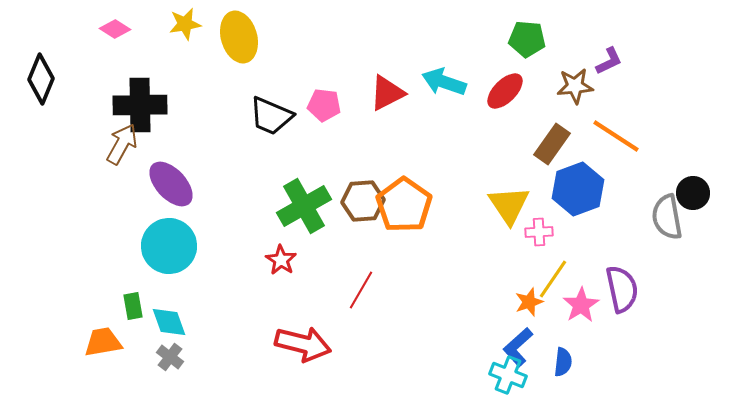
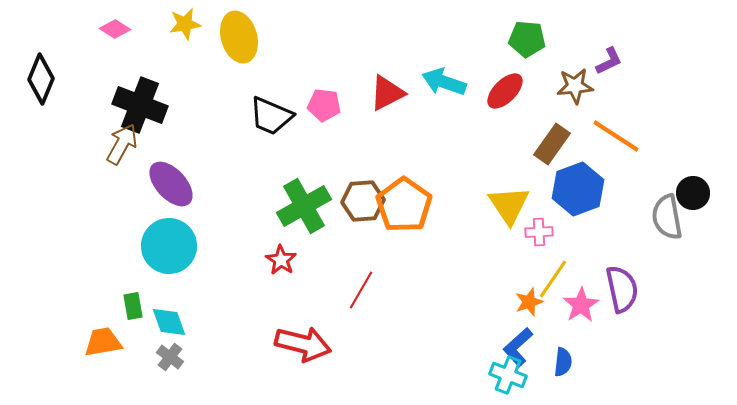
black cross: rotated 22 degrees clockwise
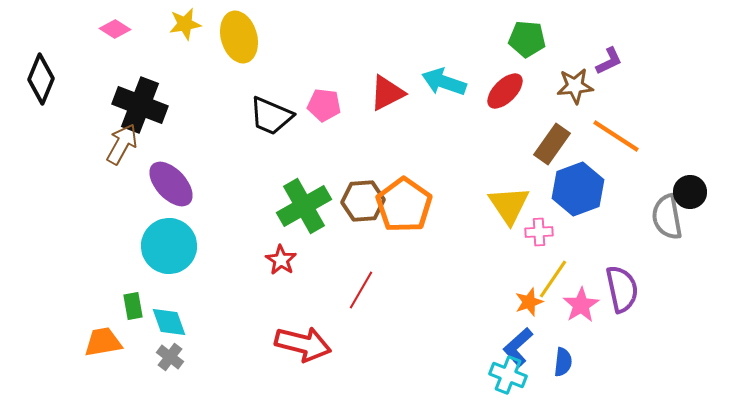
black circle: moved 3 px left, 1 px up
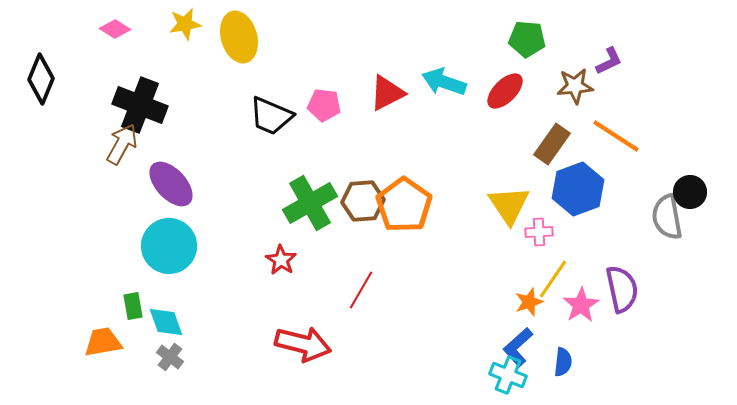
green cross: moved 6 px right, 3 px up
cyan diamond: moved 3 px left
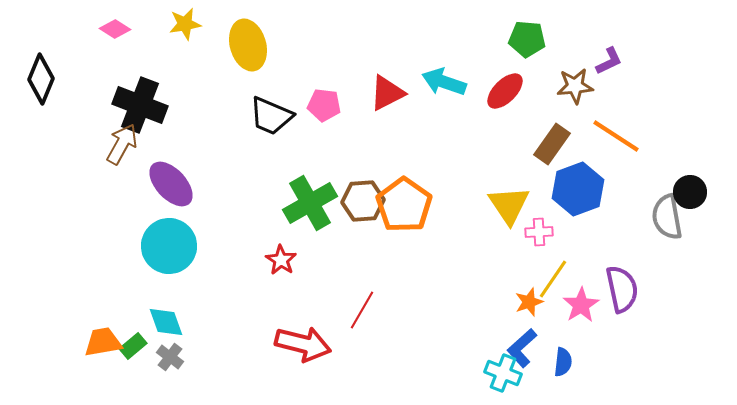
yellow ellipse: moved 9 px right, 8 px down
red line: moved 1 px right, 20 px down
green rectangle: moved 40 px down; rotated 60 degrees clockwise
blue L-shape: moved 4 px right, 1 px down
cyan cross: moved 5 px left, 2 px up
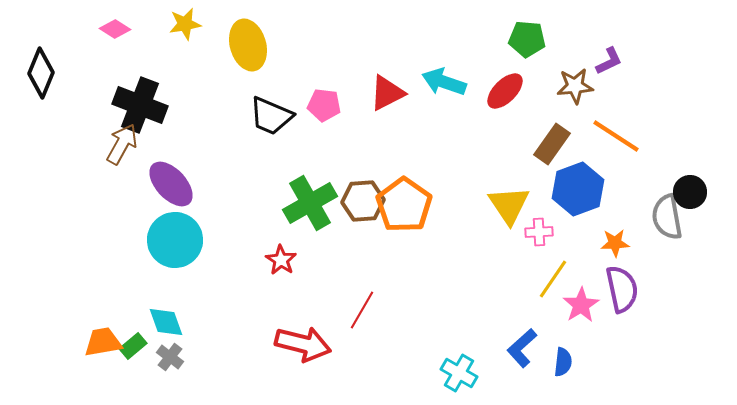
black diamond: moved 6 px up
cyan circle: moved 6 px right, 6 px up
orange star: moved 86 px right, 59 px up; rotated 16 degrees clockwise
cyan cross: moved 44 px left; rotated 9 degrees clockwise
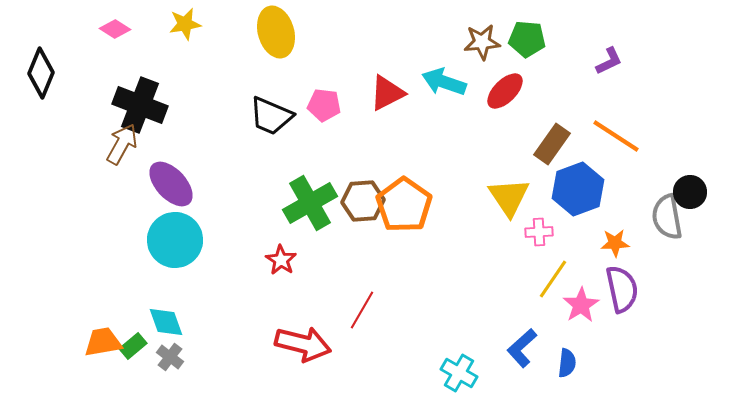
yellow ellipse: moved 28 px right, 13 px up
brown star: moved 93 px left, 44 px up
yellow triangle: moved 8 px up
blue semicircle: moved 4 px right, 1 px down
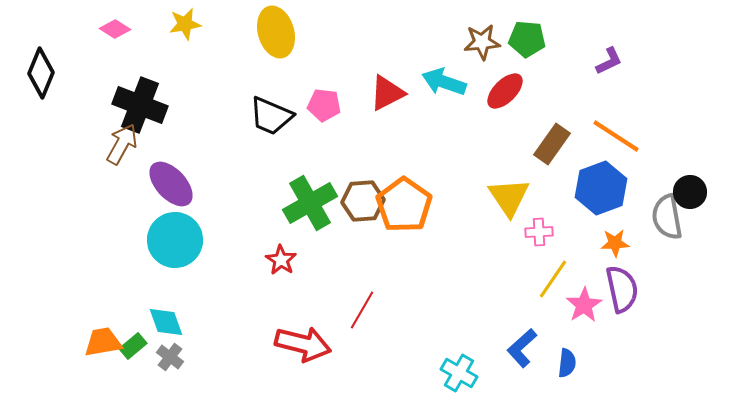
blue hexagon: moved 23 px right, 1 px up
pink star: moved 3 px right
